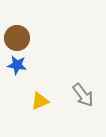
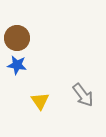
yellow triangle: rotated 42 degrees counterclockwise
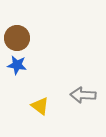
gray arrow: rotated 130 degrees clockwise
yellow triangle: moved 5 px down; rotated 18 degrees counterclockwise
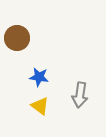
blue star: moved 22 px right, 12 px down
gray arrow: moved 3 px left; rotated 85 degrees counterclockwise
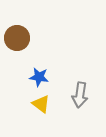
yellow triangle: moved 1 px right, 2 px up
